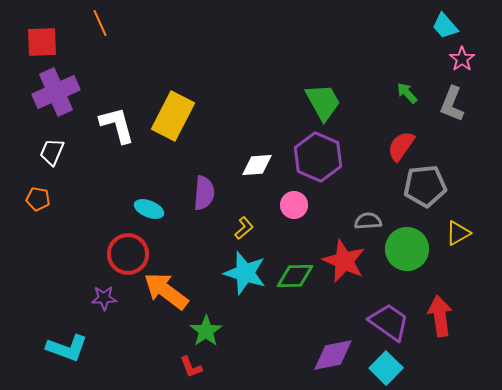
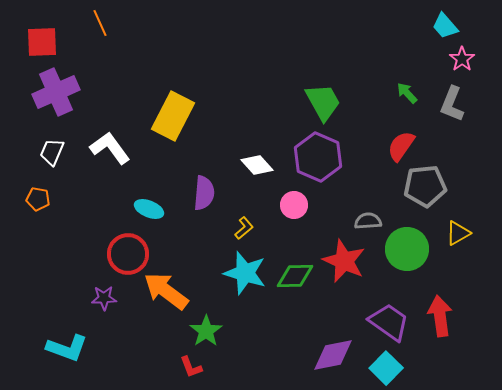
white L-shape: moved 7 px left, 23 px down; rotated 21 degrees counterclockwise
white diamond: rotated 52 degrees clockwise
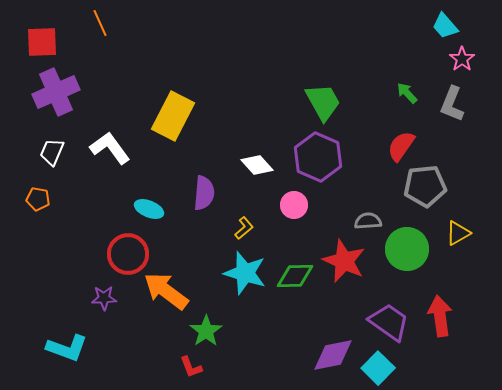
cyan square: moved 8 px left
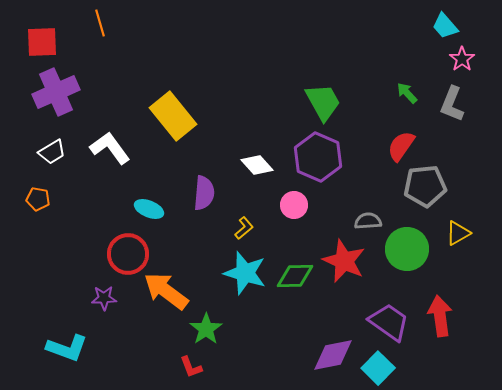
orange line: rotated 8 degrees clockwise
yellow rectangle: rotated 66 degrees counterclockwise
white trapezoid: rotated 144 degrees counterclockwise
green star: moved 2 px up
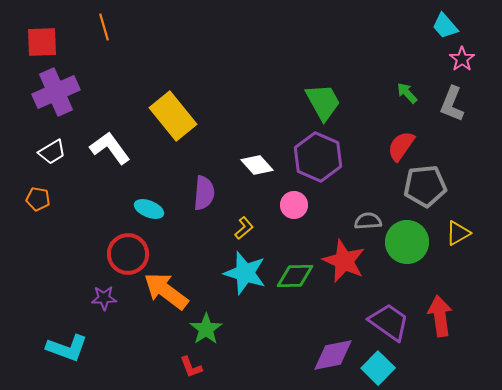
orange line: moved 4 px right, 4 px down
green circle: moved 7 px up
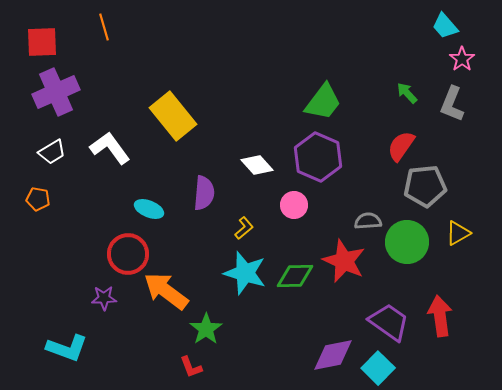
green trapezoid: rotated 66 degrees clockwise
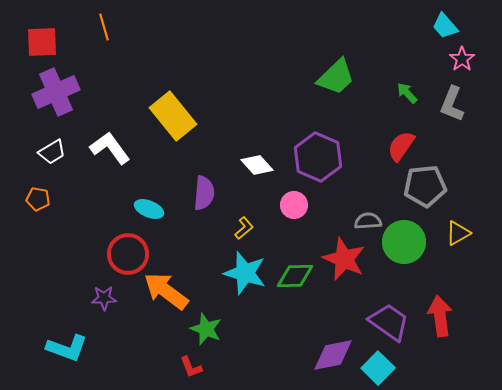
green trapezoid: moved 13 px right, 25 px up; rotated 9 degrees clockwise
green circle: moved 3 px left
red star: moved 2 px up
green star: rotated 16 degrees counterclockwise
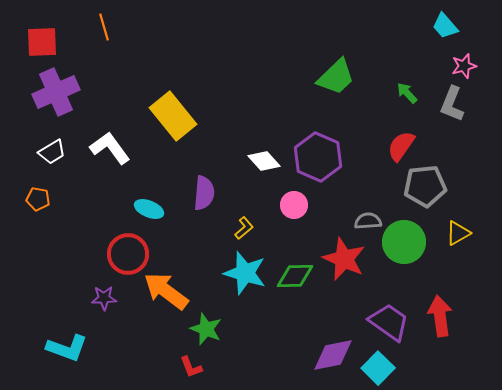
pink star: moved 2 px right, 7 px down; rotated 20 degrees clockwise
white diamond: moved 7 px right, 4 px up
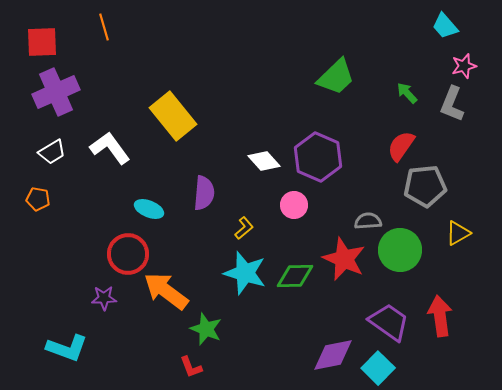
green circle: moved 4 px left, 8 px down
